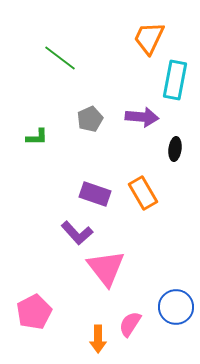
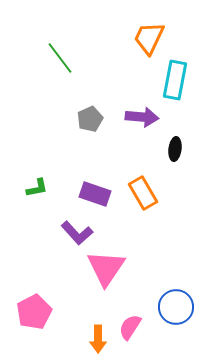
green line: rotated 16 degrees clockwise
green L-shape: moved 51 px down; rotated 10 degrees counterclockwise
pink triangle: rotated 12 degrees clockwise
pink semicircle: moved 3 px down
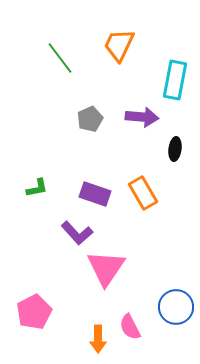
orange trapezoid: moved 30 px left, 7 px down
pink semicircle: rotated 60 degrees counterclockwise
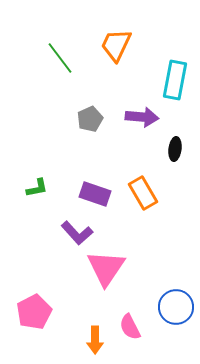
orange trapezoid: moved 3 px left
orange arrow: moved 3 px left, 1 px down
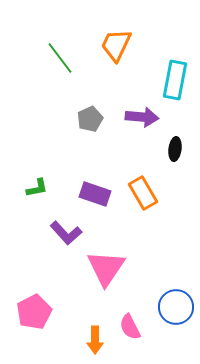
purple L-shape: moved 11 px left
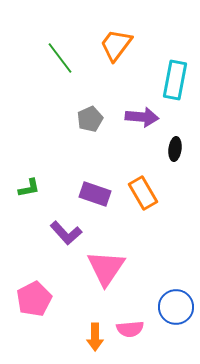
orange trapezoid: rotated 12 degrees clockwise
green L-shape: moved 8 px left
pink pentagon: moved 13 px up
pink semicircle: moved 2 px down; rotated 68 degrees counterclockwise
orange arrow: moved 3 px up
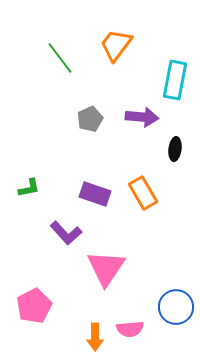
pink pentagon: moved 7 px down
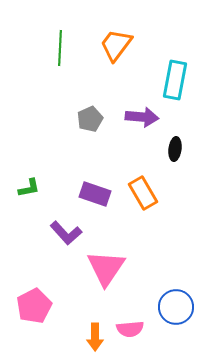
green line: moved 10 px up; rotated 40 degrees clockwise
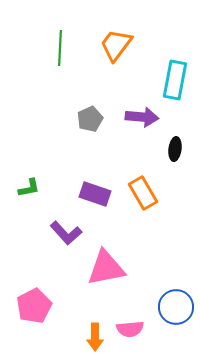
pink triangle: rotated 45 degrees clockwise
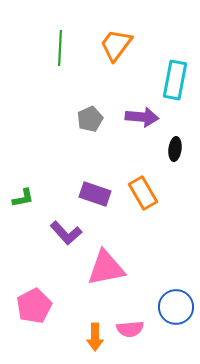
green L-shape: moved 6 px left, 10 px down
